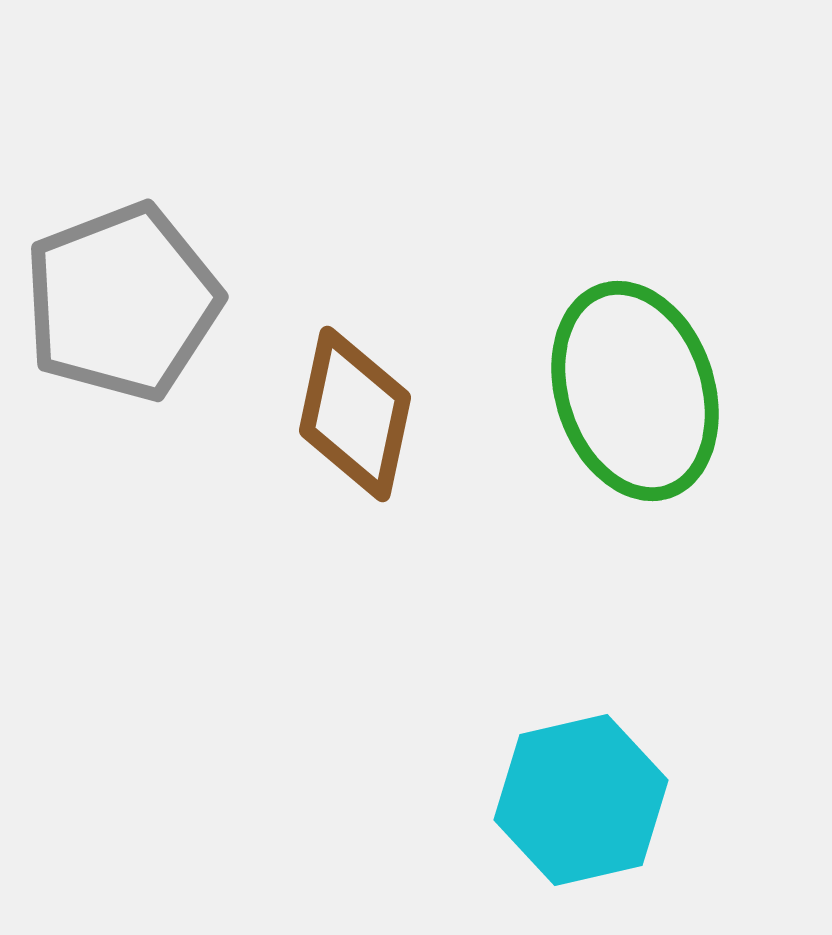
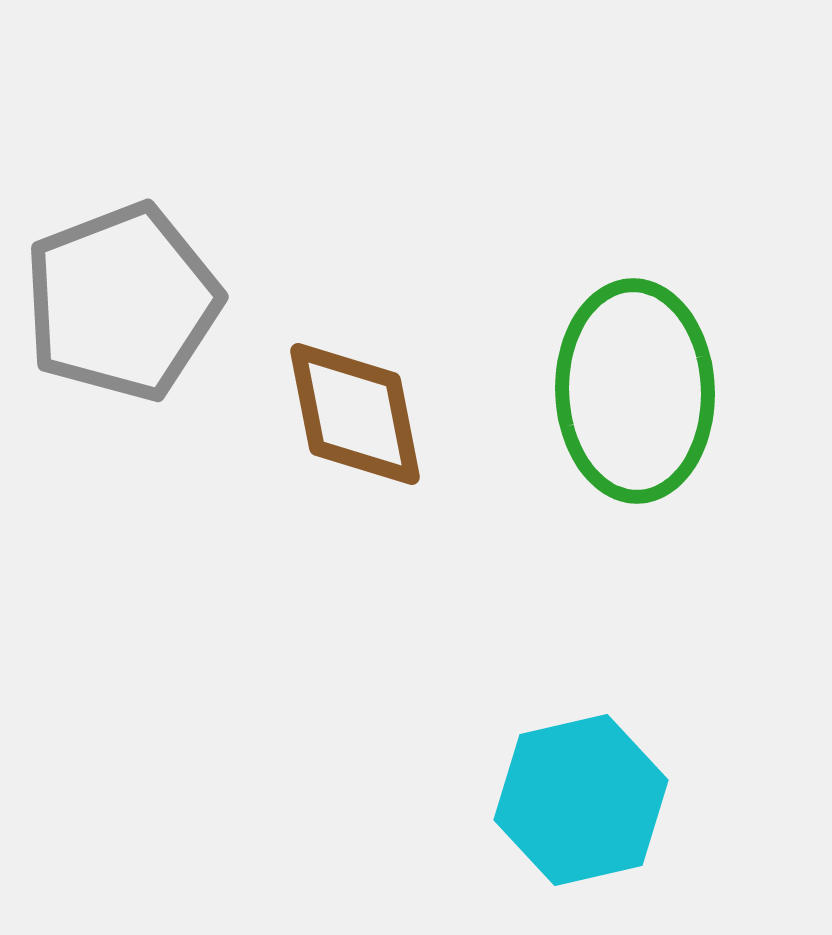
green ellipse: rotated 16 degrees clockwise
brown diamond: rotated 23 degrees counterclockwise
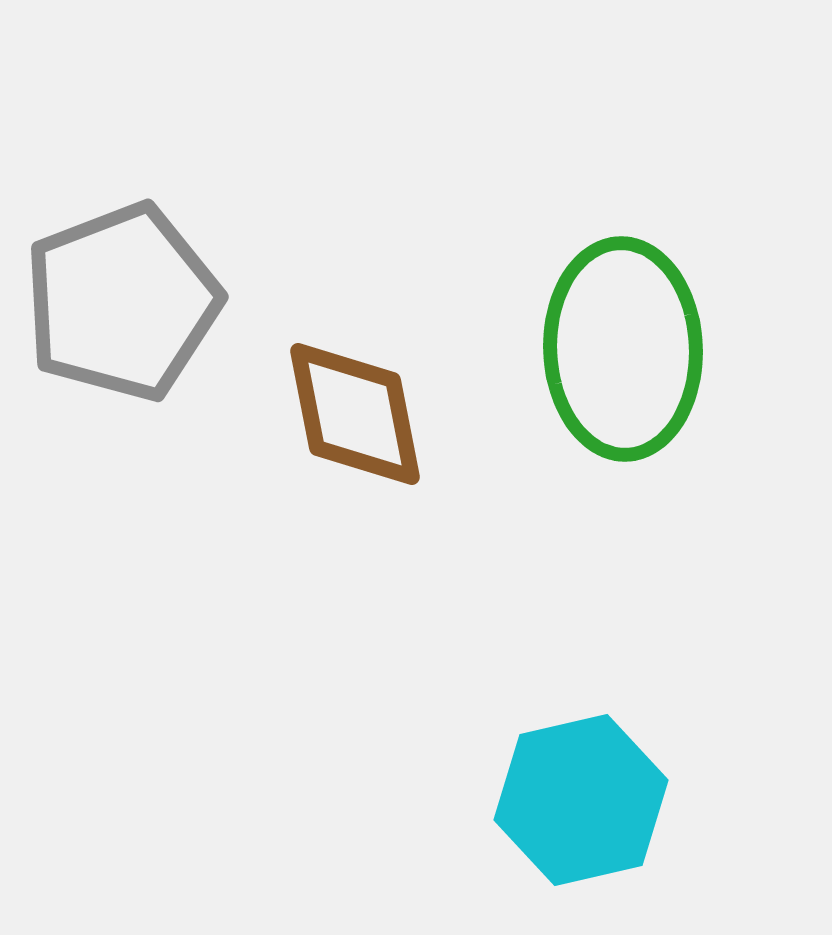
green ellipse: moved 12 px left, 42 px up
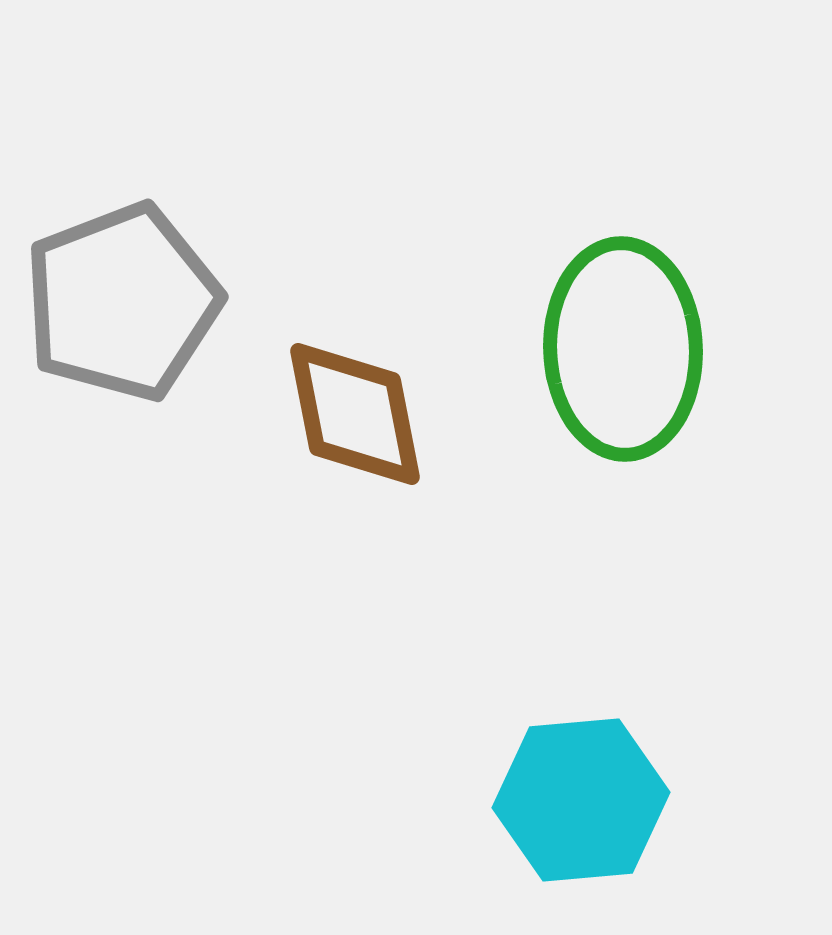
cyan hexagon: rotated 8 degrees clockwise
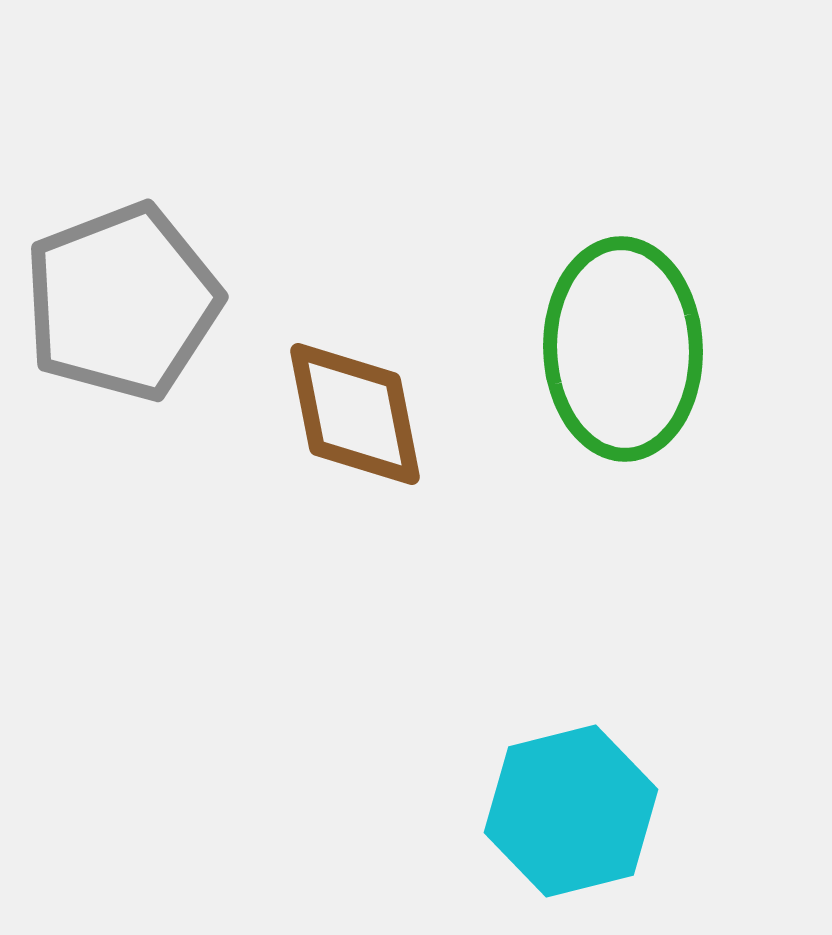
cyan hexagon: moved 10 px left, 11 px down; rotated 9 degrees counterclockwise
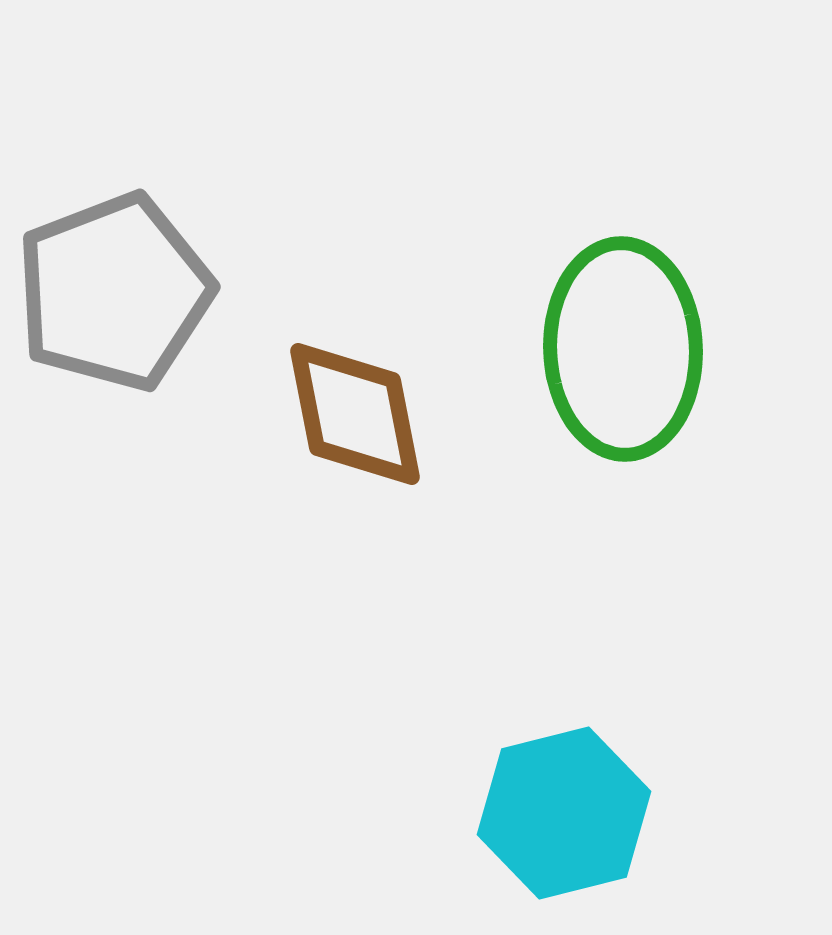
gray pentagon: moved 8 px left, 10 px up
cyan hexagon: moved 7 px left, 2 px down
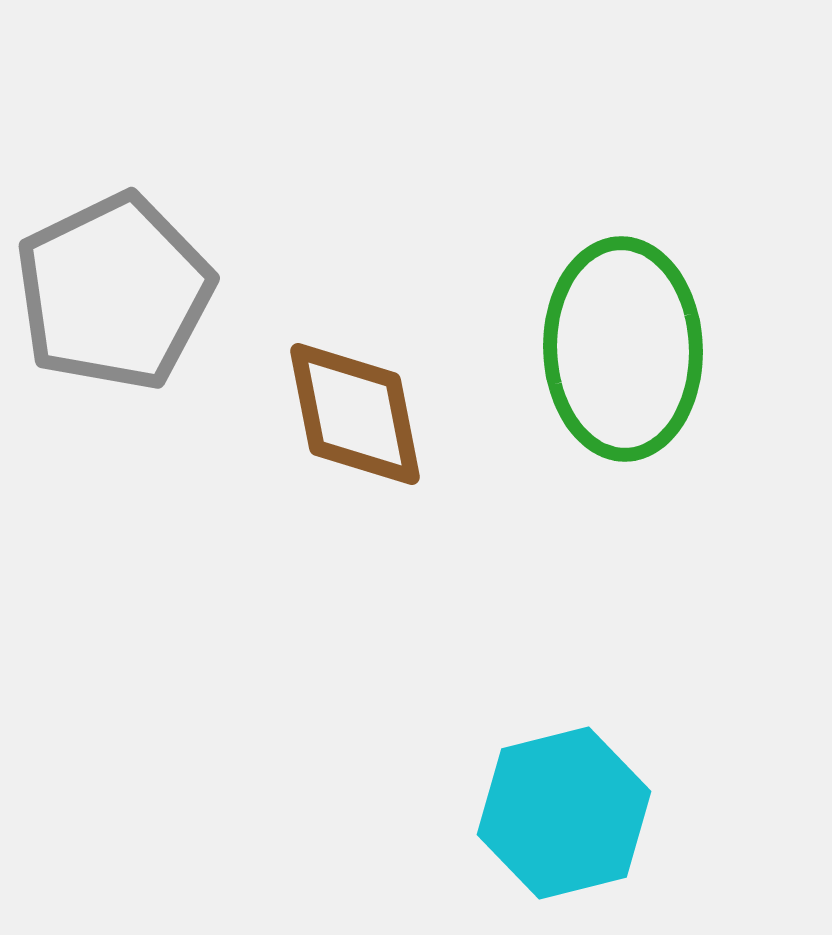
gray pentagon: rotated 5 degrees counterclockwise
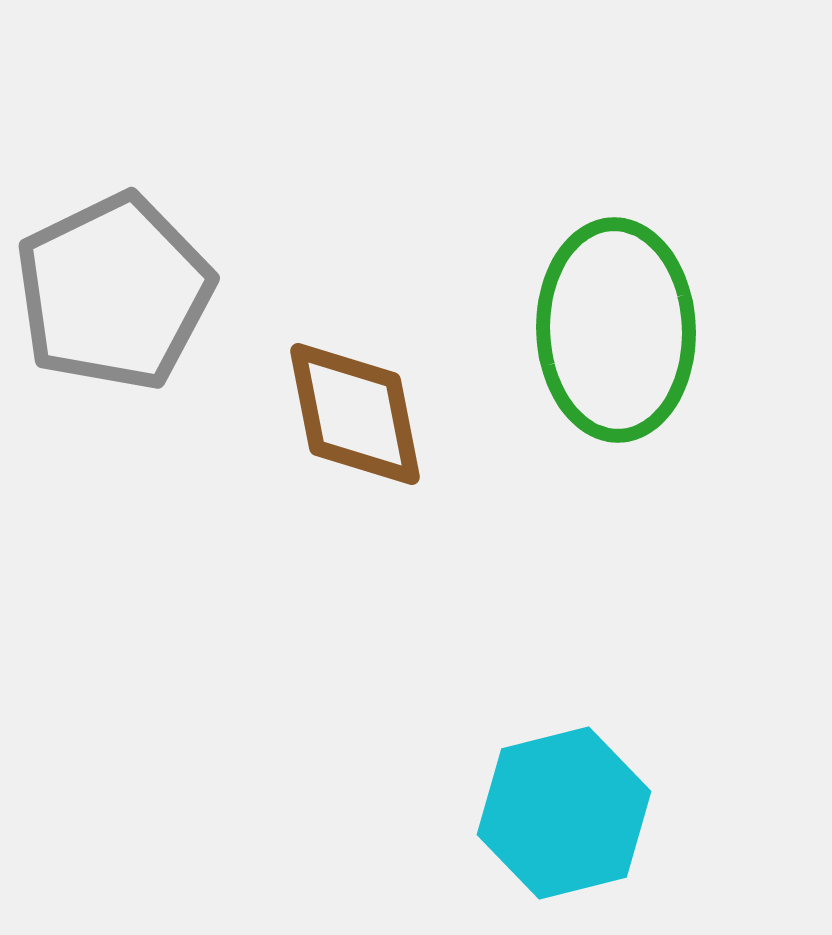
green ellipse: moved 7 px left, 19 px up
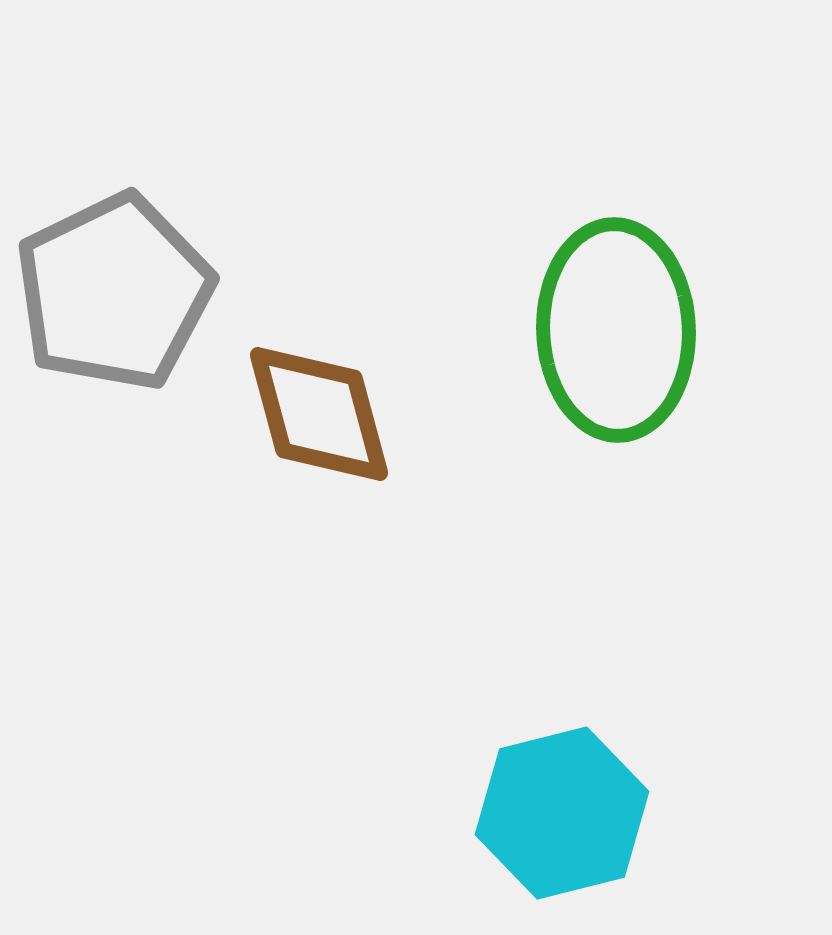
brown diamond: moved 36 px left; rotated 4 degrees counterclockwise
cyan hexagon: moved 2 px left
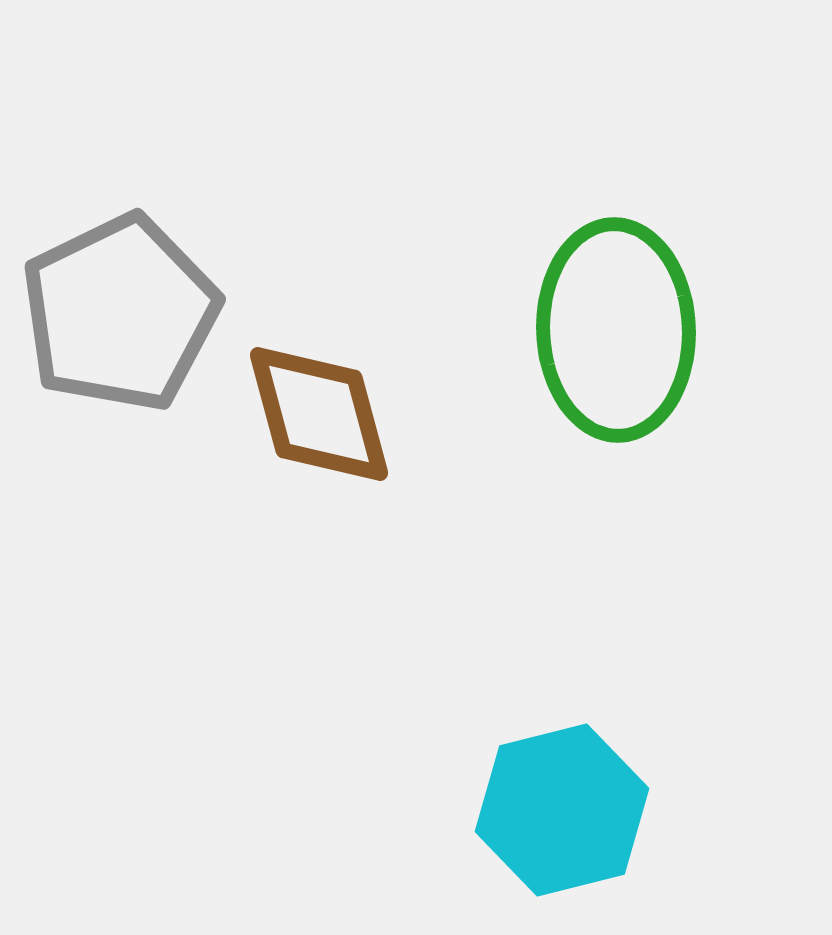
gray pentagon: moved 6 px right, 21 px down
cyan hexagon: moved 3 px up
